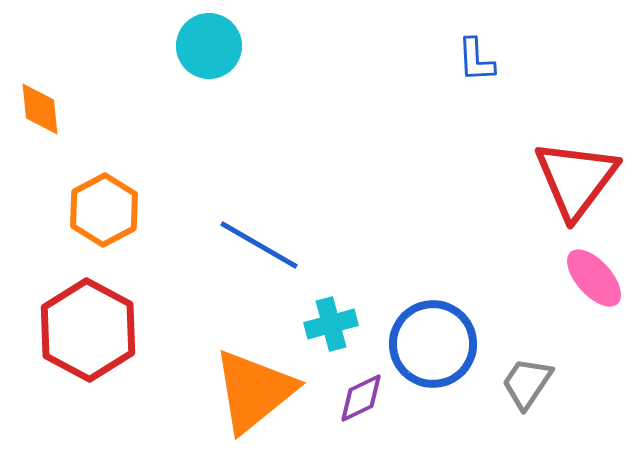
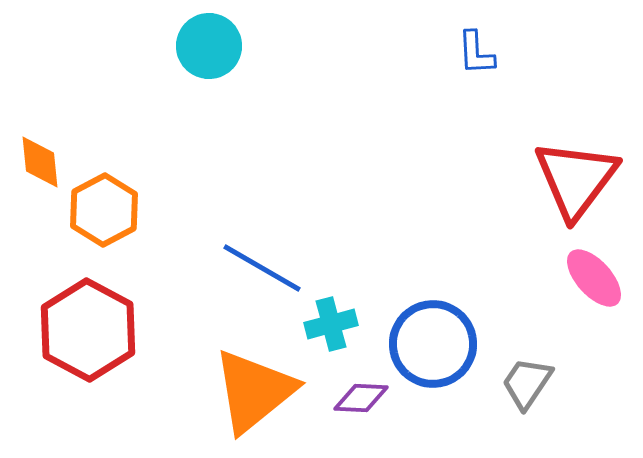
blue L-shape: moved 7 px up
orange diamond: moved 53 px down
blue line: moved 3 px right, 23 px down
purple diamond: rotated 28 degrees clockwise
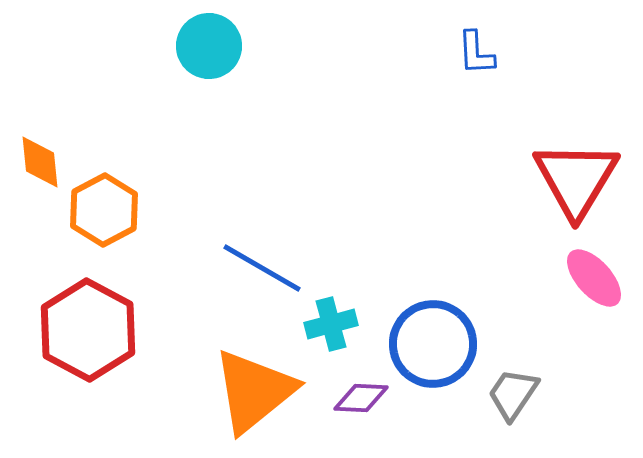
red triangle: rotated 6 degrees counterclockwise
gray trapezoid: moved 14 px left, 11 px down
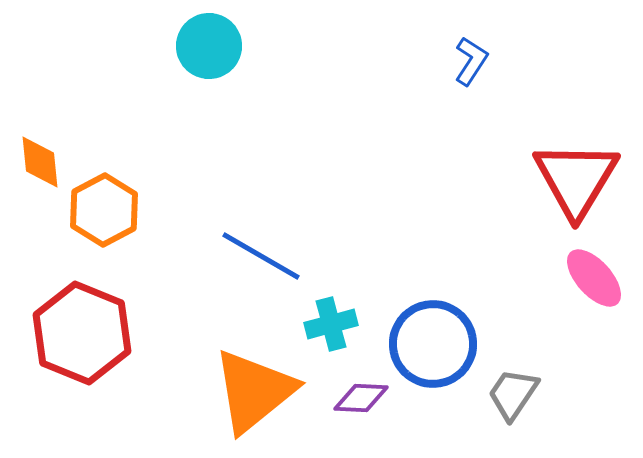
blue L-shape: moved 5 px left, 8 px down; rotated 144 degrees counterclockwise
blue line: moved 1 px left, 12 px up
red hexagon: moved 6 px left, 3 px down; rotated 6 degrees counterclockwise
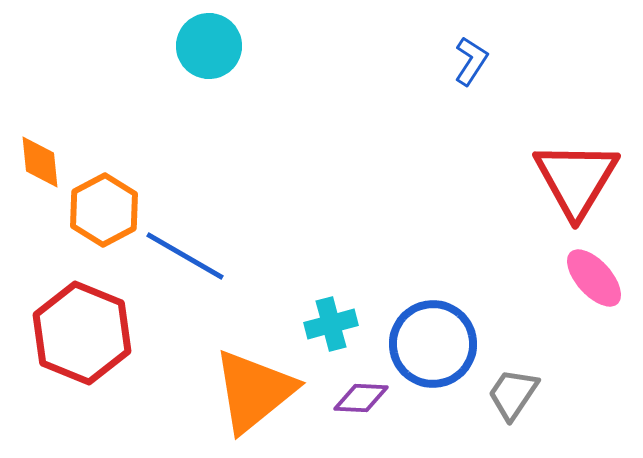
blue line: moved 76 px left
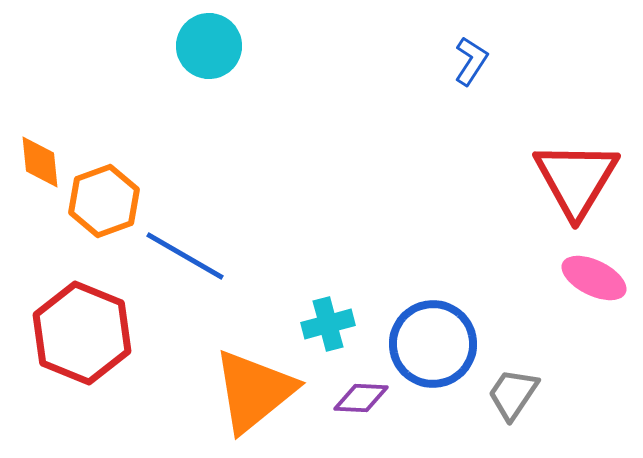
orange hexagon: moved 9 px up; rotated 8 degrees clockwise
pink ellipse: rotated 22 degrees counterclockwise
cyan cross: moved 3 px left
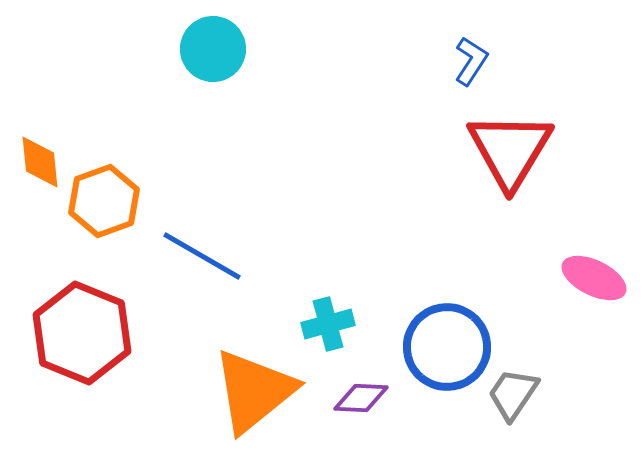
cyan circle: moved 4 px right, 3 px down
red triangle: moved 66 px left, 29 px up
blue line: moved 17 px right
blue circle: moved 14 px right, 3 px down
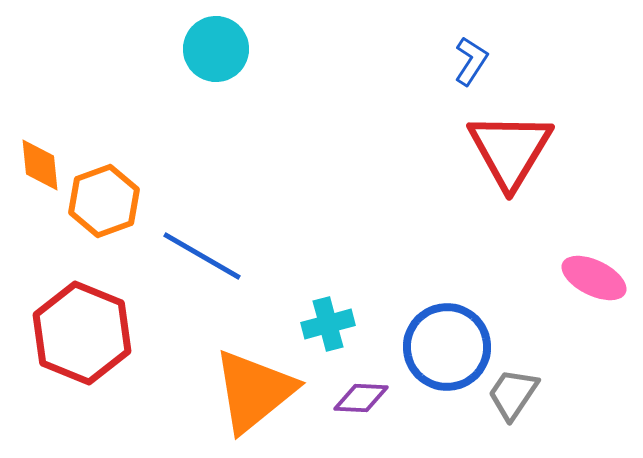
cyan circle: moved 3 px right
orange diamond: moved 3 px down
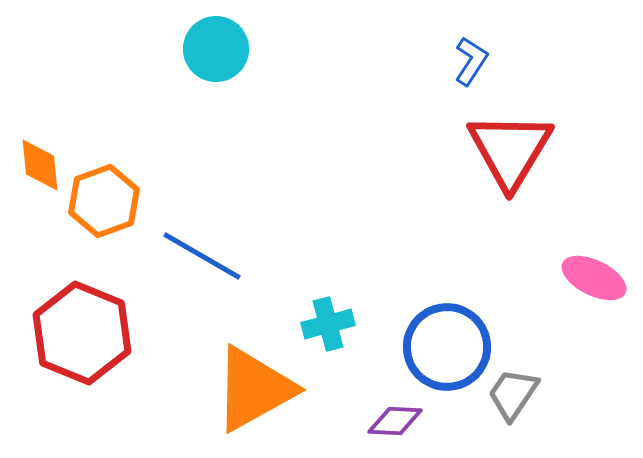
orange triangle: moved 2 px up; rotated 10 degrees clockwise
purple diamond: moved 34 px right, 23 px down
